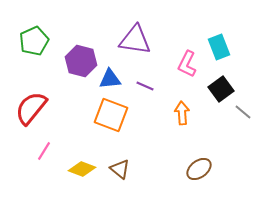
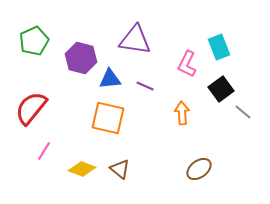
purple hexagon: moved 3 px up
orange square: moved 3 px left, 3 px down; rotated 8 degrees counterclockwise
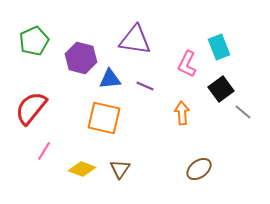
orange square: moved 4 px left
brown triangle: rotated 25 degrees clockwise
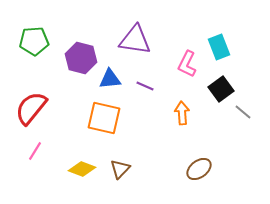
green pentagon: rotated 20 degrees clockwise
pink line: moved 9 px left
brown triangle: rotated 10 degrees clockwise
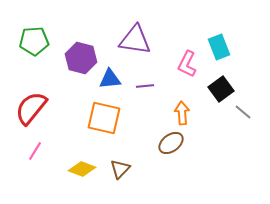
purple line: rotated 30 degrees counterclockwise
brown ellipse: moved 28 px left, 26 px up
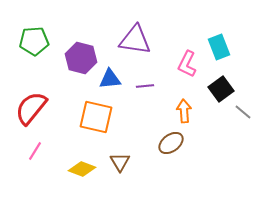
orange arrow: moved 2 px right, 2 px up
orange square: moved 8 px left, 1 px up
brown triangle: moved 7 px up; rotated 15 degrees counterclockwise
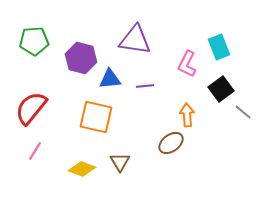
orange arrow: moved 3 px right, 4 px down
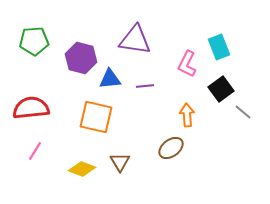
red semicircle: rotated 45 degrees clockwise
brown ellipse: moved 5 px down
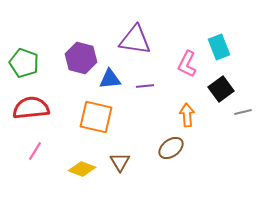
green pentagon: moved 10 px left, 22 px down; rotated 24 degrees clockwise
gray line: rotated 54 degrees counterclockwise
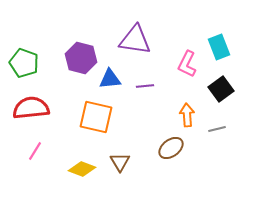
gray line: moved 26 px left, 17 px down
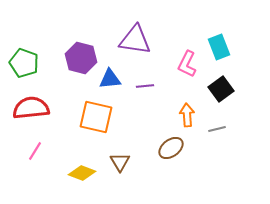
yellow diamond: moved 4 px down
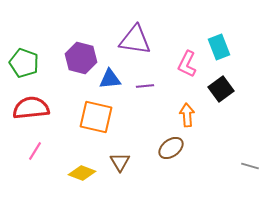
gray line: moved 33 px right, 37 px down; rotated 30 degrees clockwise
